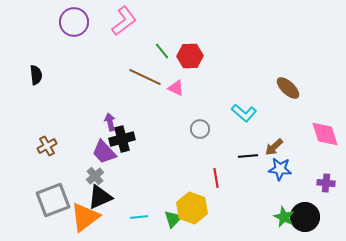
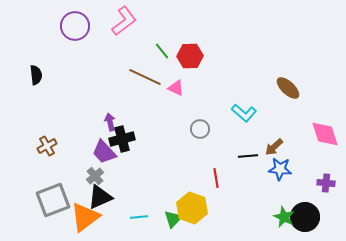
purple circle: moved 1 px right, 4 px down
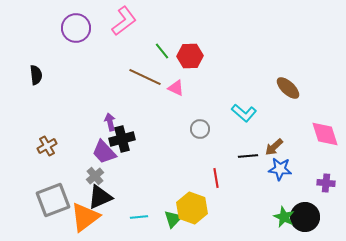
purple circle: moved 1 px right, 2 px down
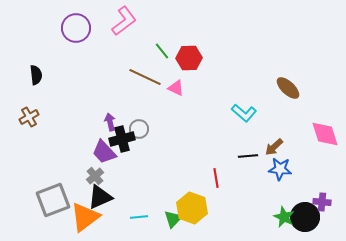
red hexagon: moved 1 px left, 2 px down
gray circle: moved 61 px left
brown cross: moved 18 px left, 29 px up
purple cross: moved 4 px left, 19 px down
